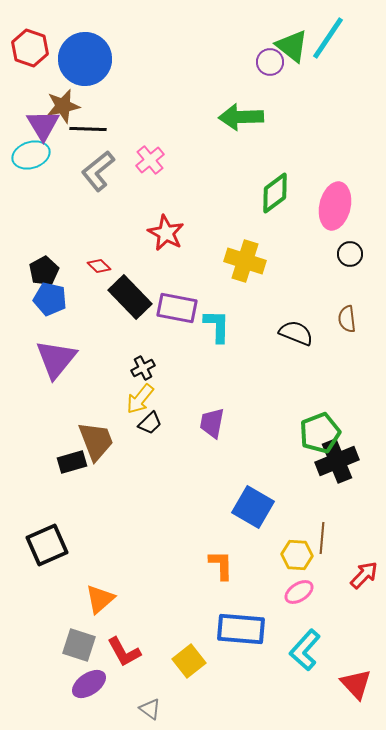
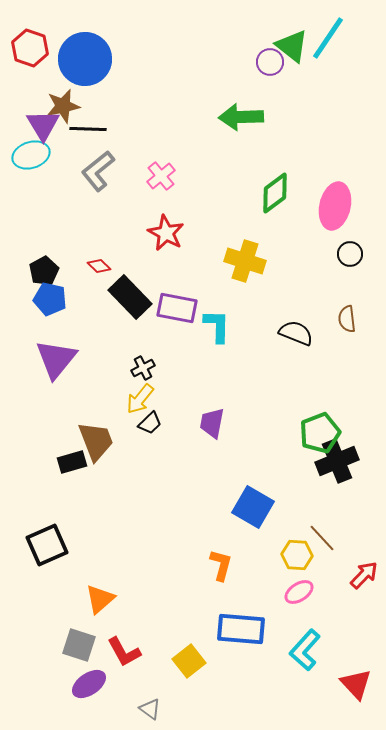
pink cross at (150, 160): moved 11 px right, 16 px down
brown line at (322, 538): rotated 48 degrees counterclockwise
orange L-shape at (221, 565): rotated 16 degrees clockwise
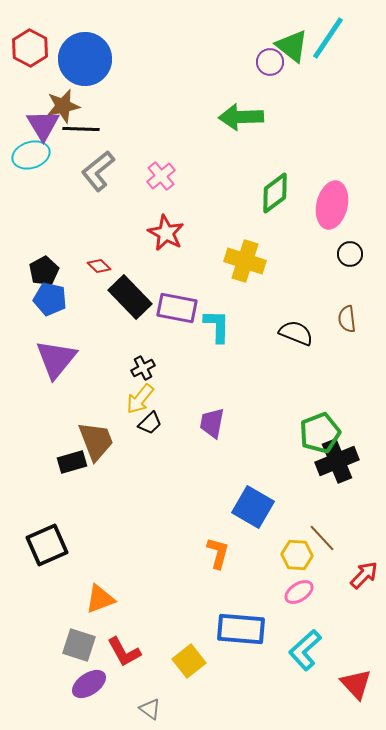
red hexagon at (30, 48): rotated 9 degrees clockwise
black line at (88, 129): moved 7 px left
pink ellipse at (335, 206): moved 3 px left, 1 px up
orange L-shape at (221, 565): moved 3 px left, 12 px up
orange triangle at (100, 599): rotated 20 degrees clockwise
cyan L-shape at (305, 650): rotated 6 degrees clockwise
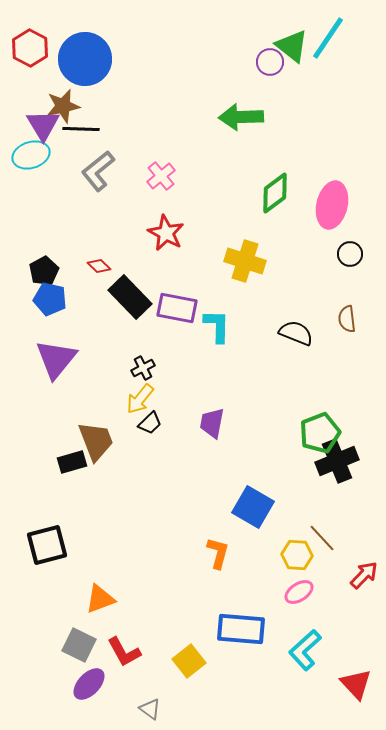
black square at (47, 545): rotated 9 degrees clockwise
gray square at (79, 645): rotated 8 degrees clockwise
purple ellipse at (89, 684): rotated 12 degrees counterclockwise
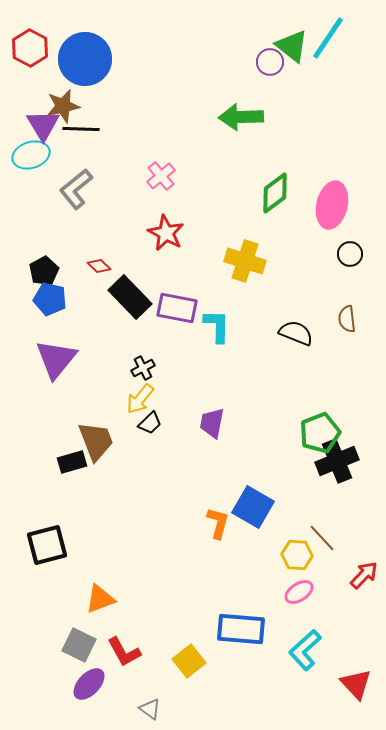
gray L-shape at (98, 171): moved 22 px left, 18 px down
orange L-shape at (218, 553): moved 30 px up
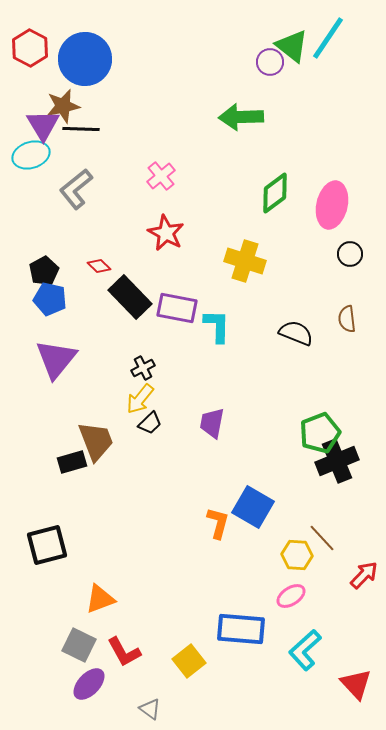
pink ellipse at (299, 592): moved 8 px left, 4 px down
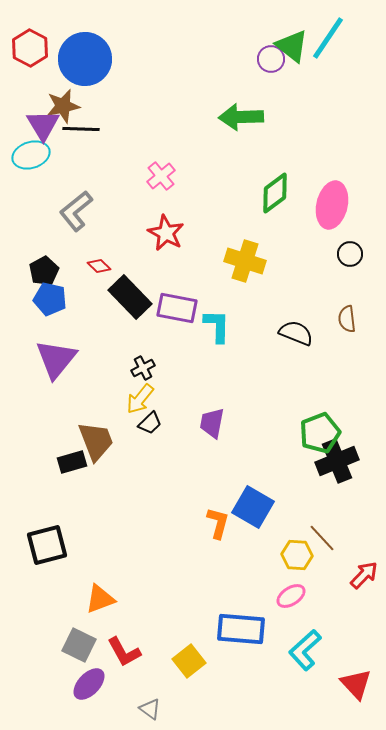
purple circle at (270, 62): moved 1 px right, 3 px up
gray L-shape at (76, 189): moved 22 px down
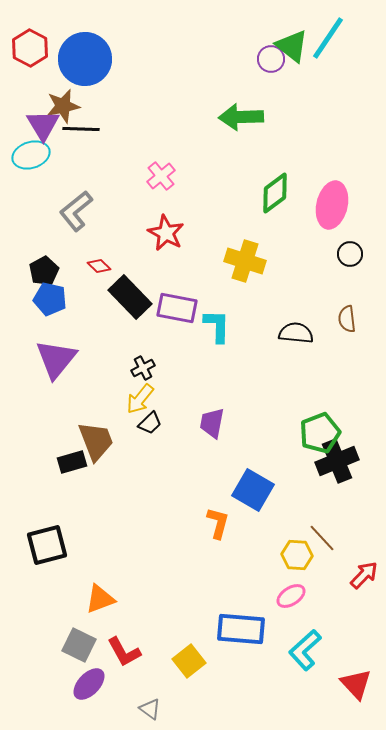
black semicircle at (296, 333): rotated 16 degrees counterclockwise
blue square at (253, 507): moved 17 px up
